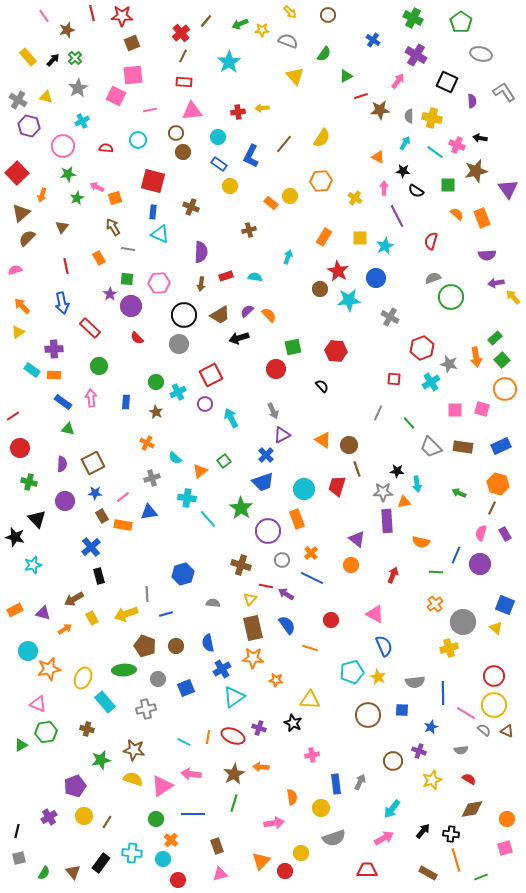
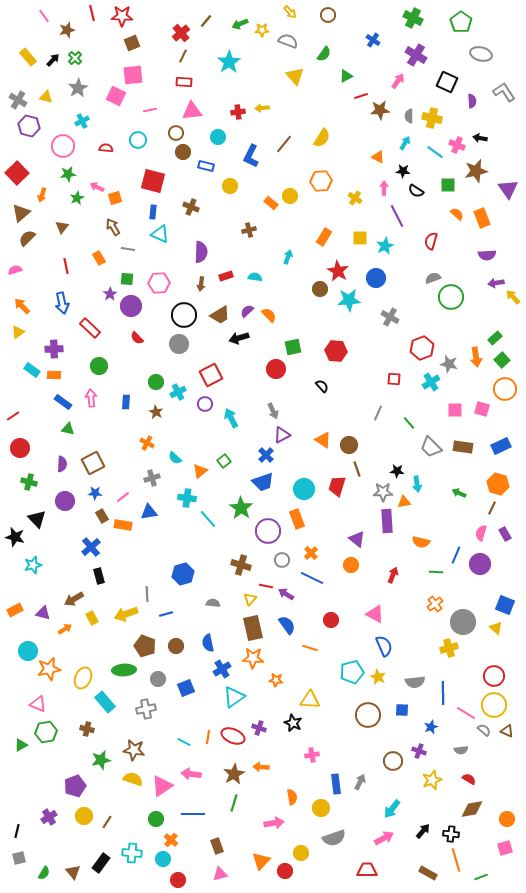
blue rectangle at (219, 164): moved 13 px left, 2 px down; rotated 21 degrees counterclockwise
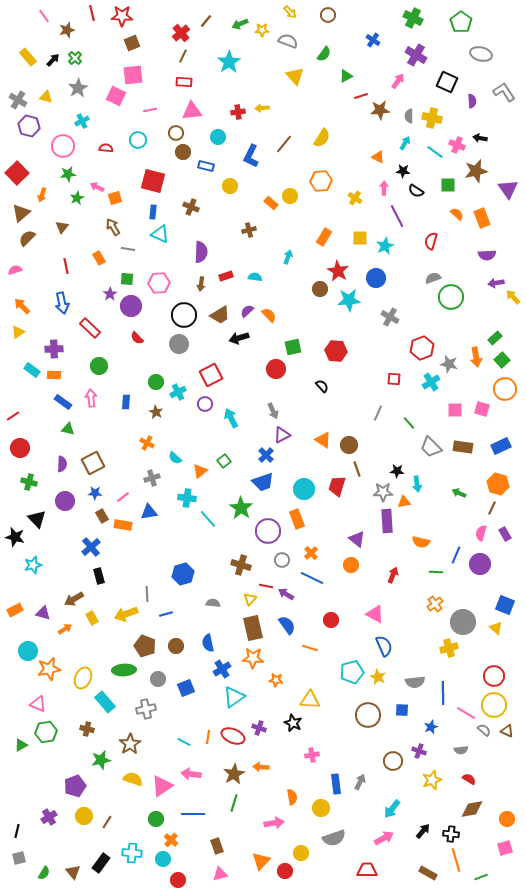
brown star at (134, 750): moved 4 px left, 6 px up; rotated 30 degrees clockwise
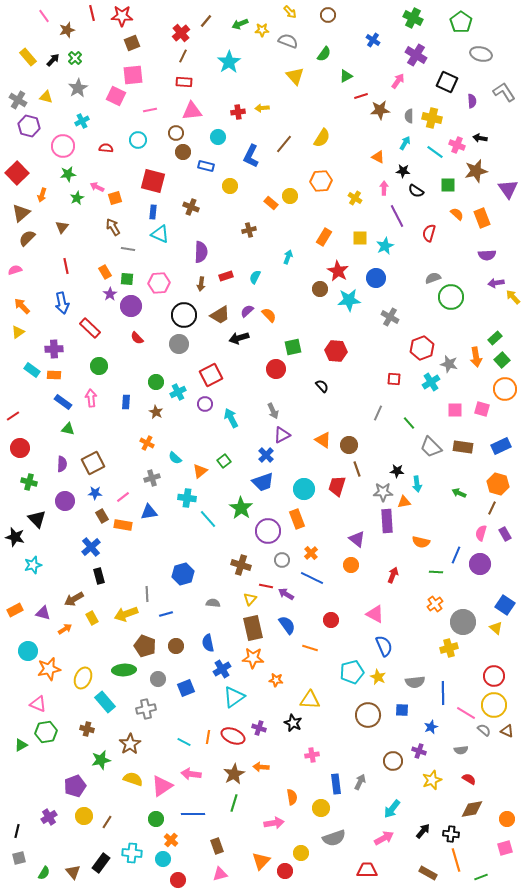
red semicircle at (431, 241): moved 2 px left, 8 px up
orange rectangle at (99, 258): moved 6 px right, 14 px down
cyan semicircle at (255, 277): rotated 72 degrees counterclockwise
blue square at (505, 605): rotated 12 degrees clockwise
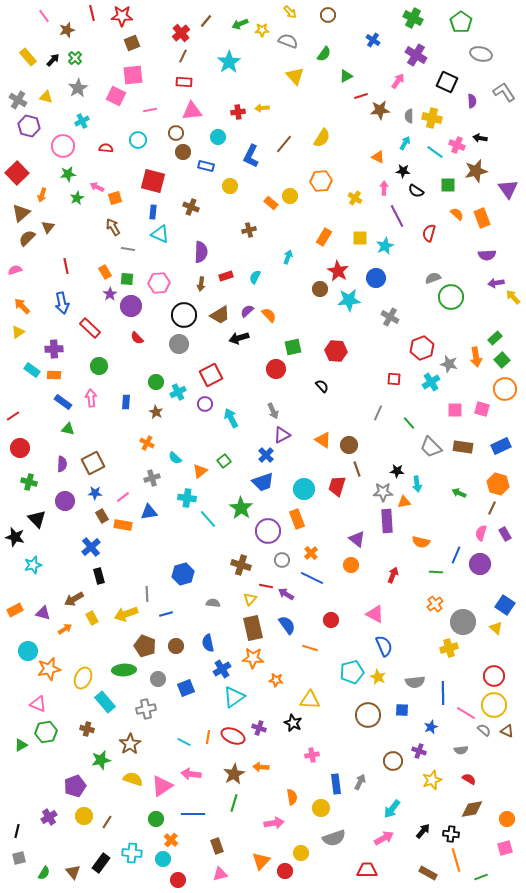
brown triangle at (62, 227): moved 14 px left
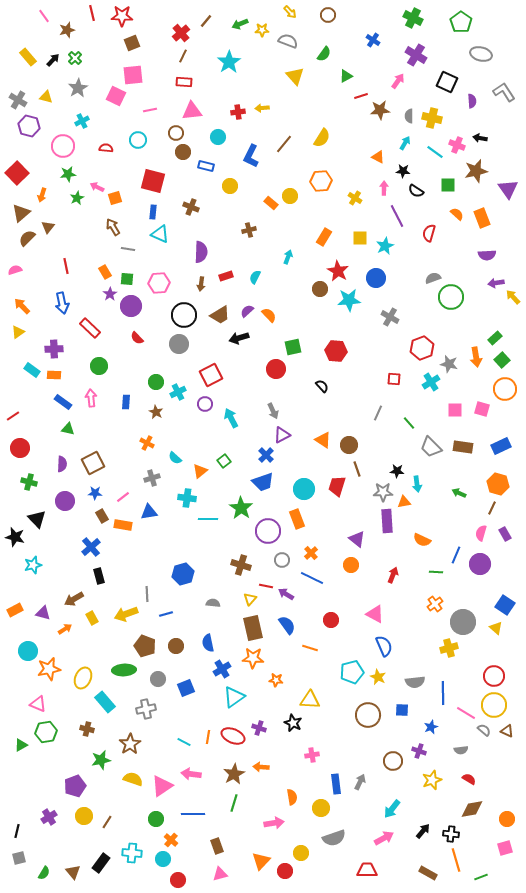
cyan line at (208, 519): rotated 48 degrees counterclockwise
orange semicircle at (421, 542): moved 1 px right, 2 px up; rotated 12 degrees clockwise
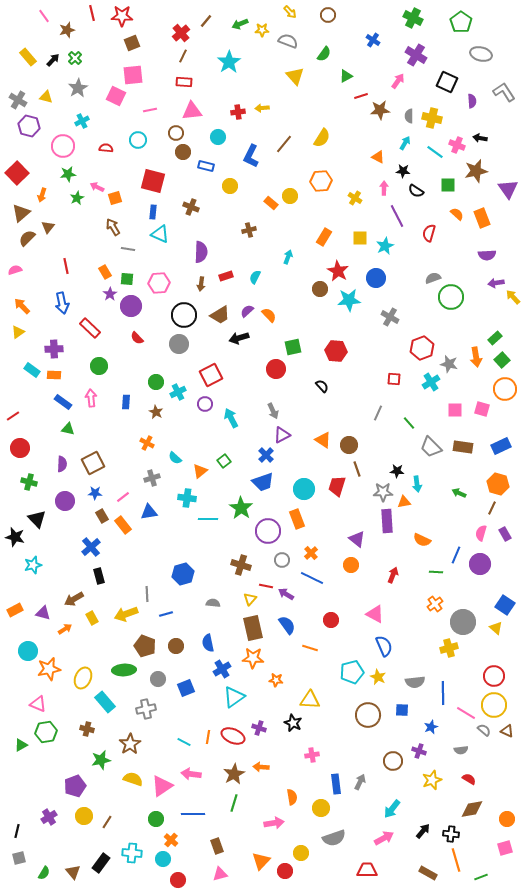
orange rectangle at (123, 525): rotated 42 degrees clockwise
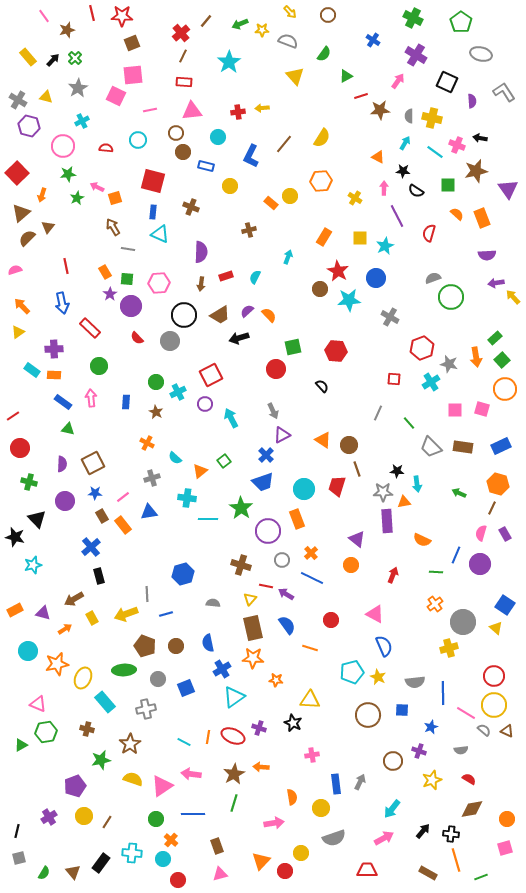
gray circle at (179, 344): moved 9 px left, 3 px up
orange star at (49, 669): moved 8 px right, 5 px up
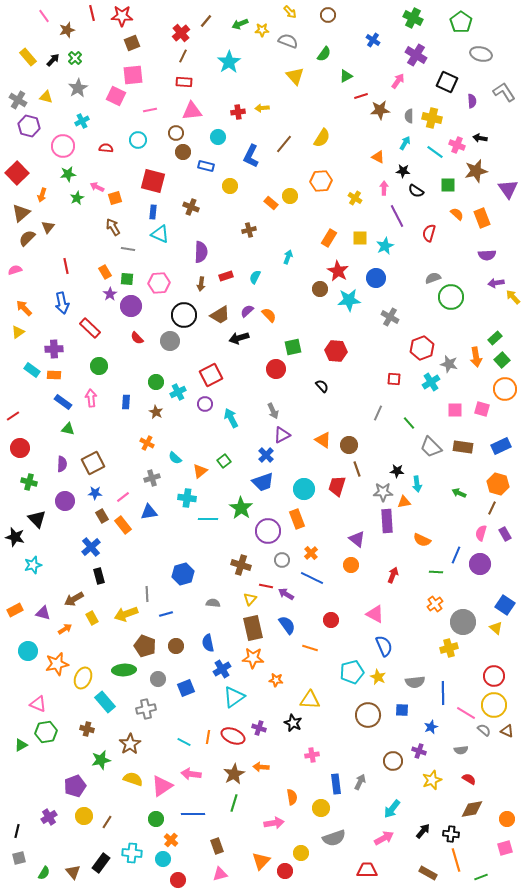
orange rectangle at (324, 237): moved 5 px right, 1 px down
orange arrow at (22, 306): moved 2 px right, 2 px down
